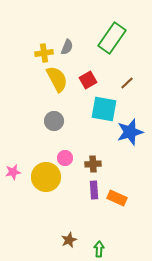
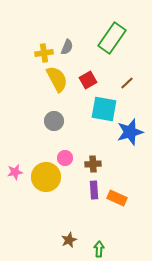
pink star: moved 2 px right
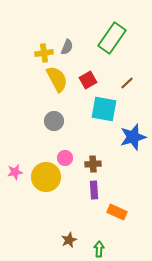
blue star: moved 3 px right, 5 px down
orange rectangle: moved 14 px down
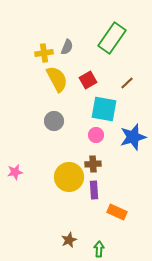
pink circle: moved 31 px right, 23 px up
yellow circle: moved 23 px right
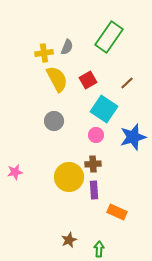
green rectangle: moved 3 px left, 1 px up
cyan square: rotated 24 degrees clockwise
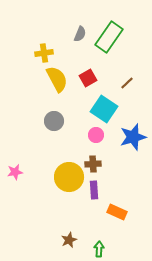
gray semicircle: moved 13 px right, 13 px up
red square: moved 2 px up
